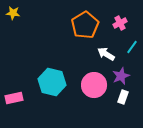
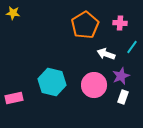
pink cross: rotated 32 degrees clockwise
white arrow: rotated 12 degrees counterclockwise
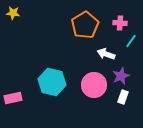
cyan line: moved 1 px left, 6 px up
pink rectangle: moved 1 px left
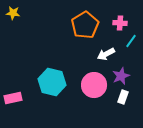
white arrow: rotated 48 degrees counterclockwise
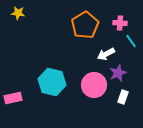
yellow star: moved 5 px right
cyan line: rotated 72 degrees counterclockwise
purple star: moved 3 px left, 3 px up
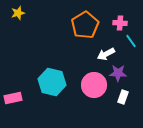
yellow star: rotated 24 degrees counterclockwise
purple star: rotated 24 degrees clockwise
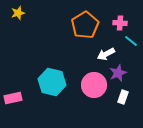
cyan line: rotated 16 degrees counterclockwise
purple star: rotated 24 degrees counterclockwise
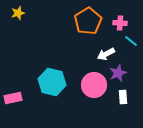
orange pentagon: moved 3 px right, 4 px up
white rectangle: rotated 24 degrees counterclockwise
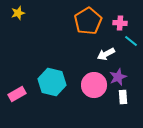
purple star: moved 4 px down
pink rectangle: moved 4 px right, 4 px up; rotated 18 degrees counterclockwise
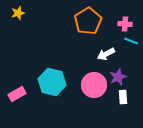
pink cross: moved 5 px right, 1 px down
cyan line: rotated 16 degrees counterclockwise
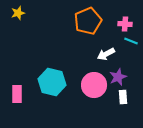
orange pentagon: rotated 8 degrees clockwise
pink rectangle: rotated 60 degrees counterclockwise
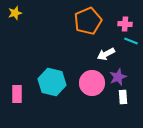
yellow star: moved 3 px left
pink circle: moved 2 px left, 2 px up
